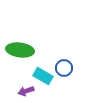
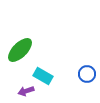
green ellipse: rotated 52 degrees counterclockwise
blue circle: moved 23 px right, 6 px down
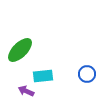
cyan rectangle: rotated 36 degrees counterclockwise
purple arrow: rotated 42 degrees clockwise
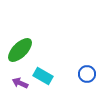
cyan rectangle: rotated 36 degrees clockwise
purple arrow: moved 6 px left, 8 px up
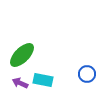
green ellipse: moved 2 px right, 5 px down
cyan rectangle: moved 4 px down; rotated 18 degrees counterclockwise
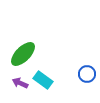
green ellipse: moved 1 px right, 1 px up
cyan rectangle: rotated 24 degrees clockwise
